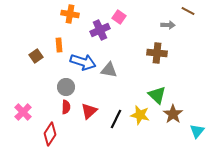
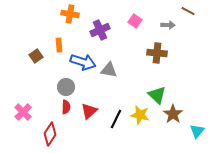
pink square: moved 16 px right, 4 px down
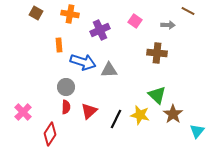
brown square: moved 43 px up; rotated 24 degrees counterclockwise
gray triangle: rotated 12 degrees counterclockwise
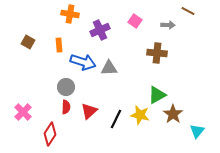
brown square: moved 8 px left, 29 px down
gray triangle: moved 2 px up
green triangle: rotated 48 degrees clockwise
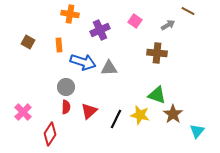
gray arrow: rotated 32 degrees counterclockwise
green triangle: rotated 48 degrees clockwise
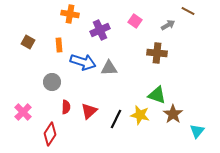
gray circle: moved 14 px left, 5 px up
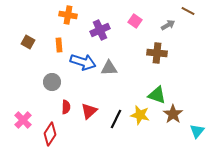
orange cross: moved 2 px left, 1 px down
pink cross: moved 8 px down
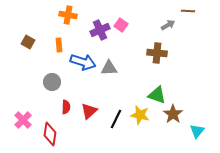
brown line: rotated 24 degrees counterclockwise
pink square: moved 14 px left, 4 px down
red diamond: rotated 25 degrees counterclockwise
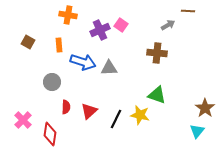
brown star: moved 32 px right, 6 px up
